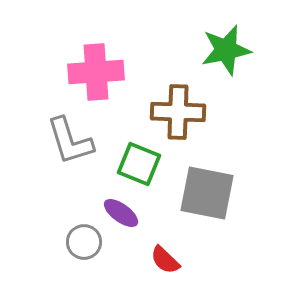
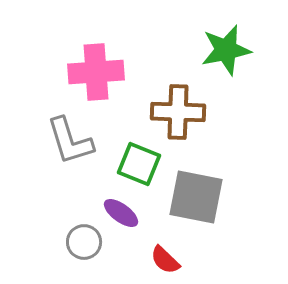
gray square: moved 11 px left, 4 px down
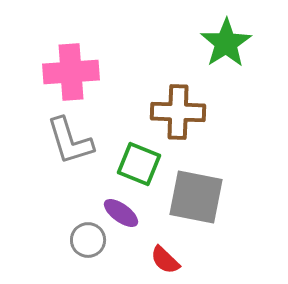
green star: moved 7 px up; rotated 21 degrees counterclockwise
pink cross: moved 25 px left
gray circle: moved 4 px right, 2 px up
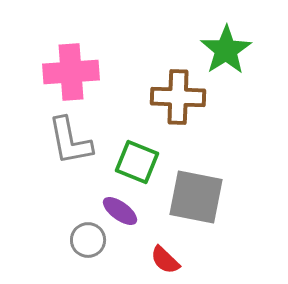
green star: moved 7 px down
brown cross: moved 15 px up
gray L-shape: rotated 6 degrees clockwise
green square: moved 2 px left, 2 px up
purple ellipse: moved 1 px left, 2 px up
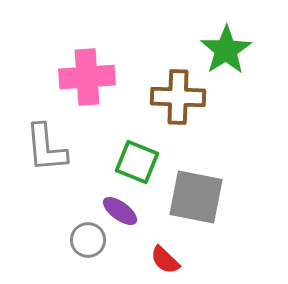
pink cross: moved 16 px right, 5 px down
gray L-shape: moved 24 px left, 7 px down; rotated 6 degrees clockwise
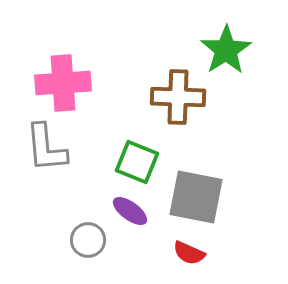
pink cross: moved 24 px left, 6 px down
purple ellipse: moved 10 px right
red semicircle: moved 24 px right, 7 px up; rotated 20 degrees counterclockwise
